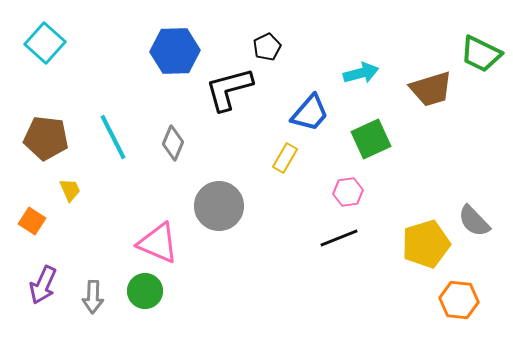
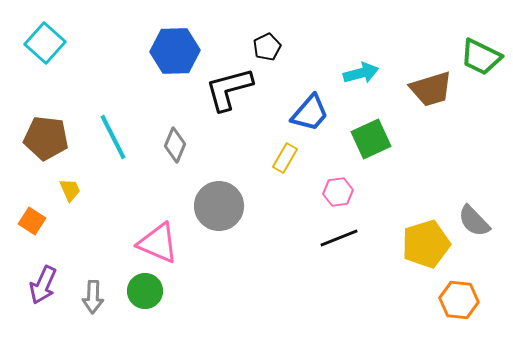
green trapezoid: moved 3 px down
gray diamond: moved 2 px right, 2 px down
pink hexagon: moved 10 px left
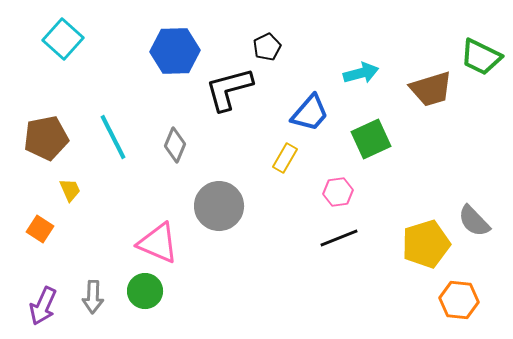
cyan square: moved 18 px right, 4 px up
brown pentagon: rotated 18 degrees counterclockwise
orange square: moved 8 px right, 8 px down
purple arrow: moved 21 px down
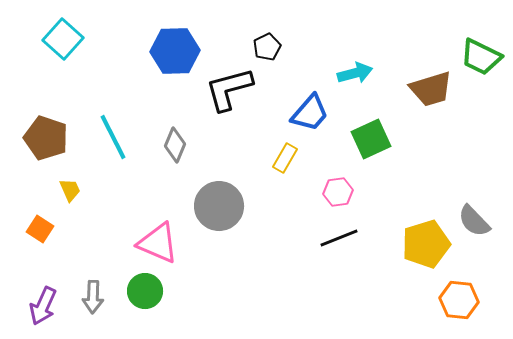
cyan arrow: moved 6 px left
brown pentagon: rotated 30 degrees clockwise
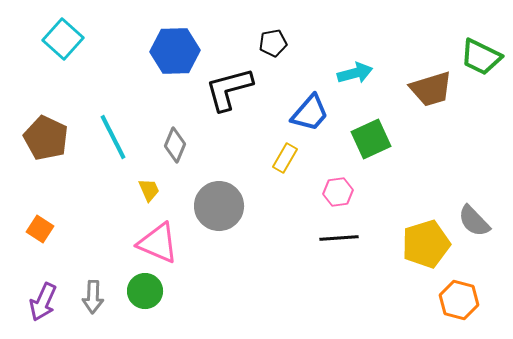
black pentagon: moved 6 px right, 4 px up; rotated 16 degrees clockwise
brown pentagon: rotated 6 degrees clockwise
yellow trapezoid: moved 79 px right
black line: rotated 18 degrees clockwise
orange hexagon: rotated 9 degrees clockwise
purple arrow: moved 4 px up
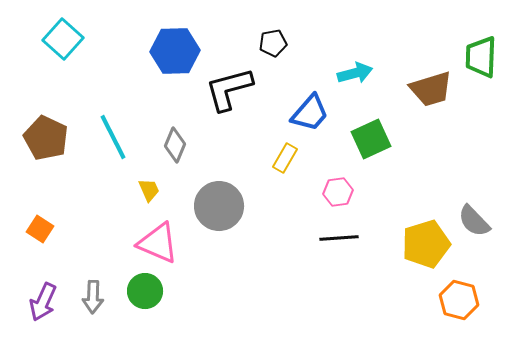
green trapezoid: rotated 66 degrees clockwise
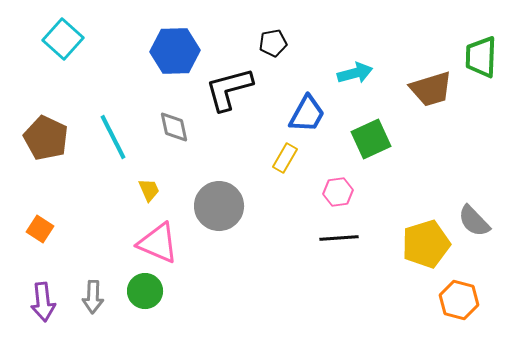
blue trapezoid: moved 3 px left, 1 px down; rotated 12 degrees counterclockwise
gray diamond: moved 1 px left, 18 px up; rotated 36 degrees counterclockwise
purple arrow: rotated 30 degrees counterclockwise
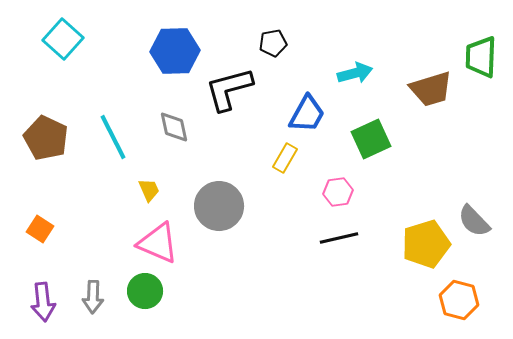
black line: rotated 9 degrees counterclockwise
